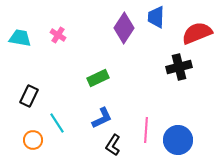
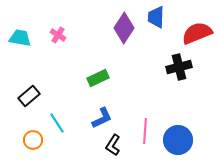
black rectangle: rotated 25 degrees clockwise
pink line: moved 1 px left, 1 px down
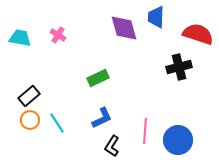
purple diamond: rotated 48 degrees counterclockwise
red semicircle: moved 1 px right, 1 px down; rotated 40 degrees clockwise
orange circle: moved 3 px left, 20 px up
black L-shape: moved 1 px left, 1 px down
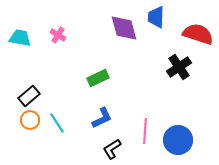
black cross: rotated 20 degrees counterclockwise
black L-shape: moved 3 px down; rotated 25 degrees clockwise
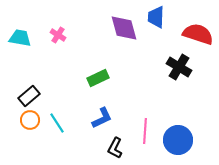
black cross: rotated 25 degrees counterclockwise
black L-shape: moved 3 px right, 1 px up; rotated 30 degrees counterclockwise
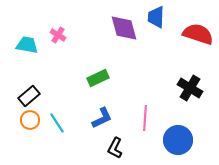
cyan trapezoid: moved 7 px right, 7 px down
black cross: moved 11 px right, 21 px down
pink line: moved 13 px up
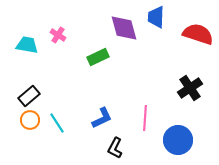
green rectangle: moved 21 px up
black cross: rotated 25 degrees clockwise
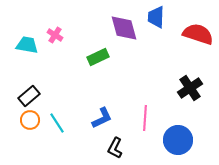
pink cross: moved 3 px left
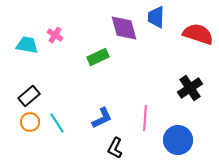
orange circle: moved 2 px down
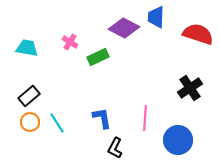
purple diamond: rotated 48 degrees counterclockwise
pink cross: moved 15 px right, 7 px down
cyan trapezoid: moved 3 px down
blue L-shape: rotated 75 degrees counterclockwise
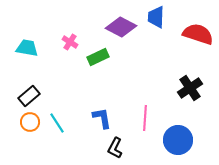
purple diamond: moved 3 px left, 1 px up
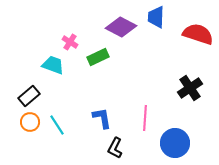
cyan trapezoid: moved 26 px right, 17 px down; rotated 10 degrees clockwise
cyan line: moved 2 px down
blue circle: moved 3 px left, 3 px down
